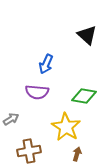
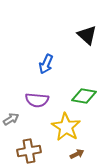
purple semicircle: moved 8 px down
brown arrow: rotated 48 degrees clockwise
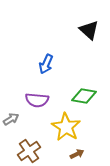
black triangle: moved 2 px right, 5 px up
brown cross: rotated 25 degrees counterclockwise
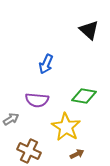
brown cross: rotated 30 degrees counterclockwise
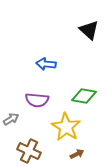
blue arrow: rotated 72 degrees clockwise
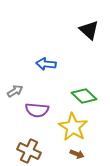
green diamond: rotated 35 degrees clockwise
purple semicircle: moved 10 px down
gray arrow: moved 4 px right, 28 px up
yellow star: moved 7 px right
brown arrow: rotated 48 degrees clockwise
